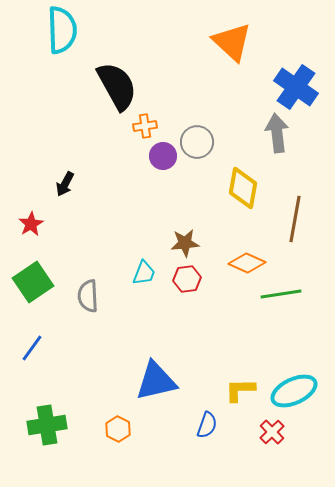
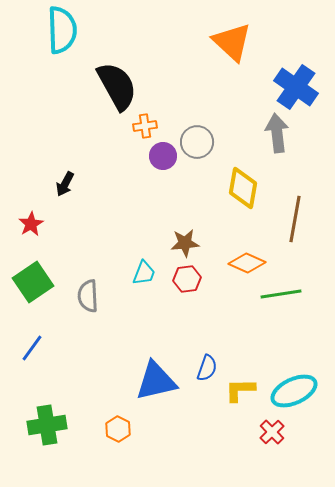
blue semicircle: moved 57 px up
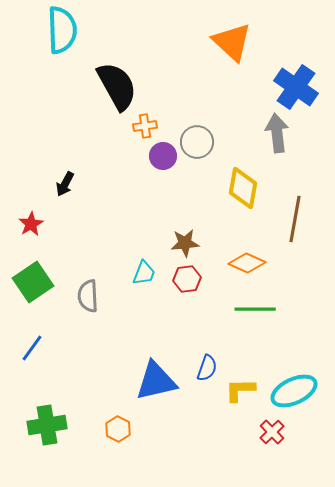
green line: moved 26 px left, 15 px down; rotated 9 degrees clockwise
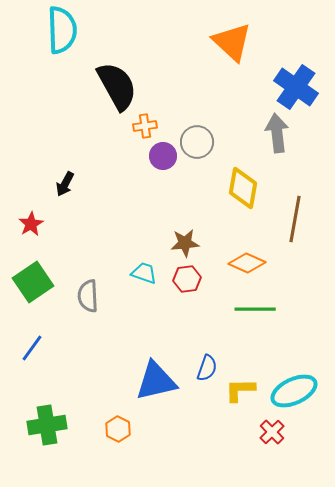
cyan trapezoid: rotated 92 degrees counterclockwise
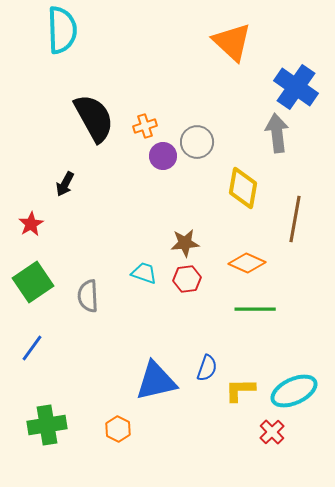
black semicircle: moved 23 px left, 32 px down
orange cross: rotated 10 degrees counterclockwise
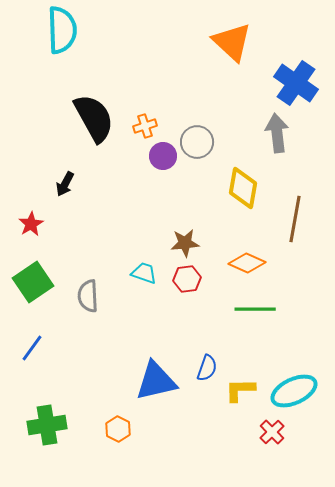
blue cross: moved 4 px up
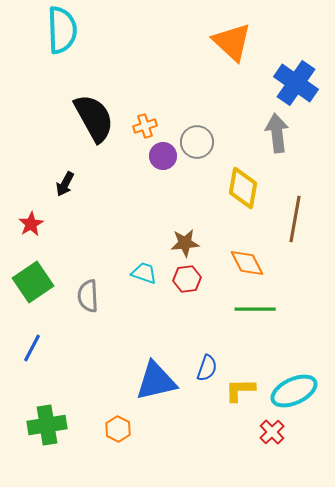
orange diamond: rotated 39 degrees clockwise
blue line: rotated 8 degrees counterclockwise
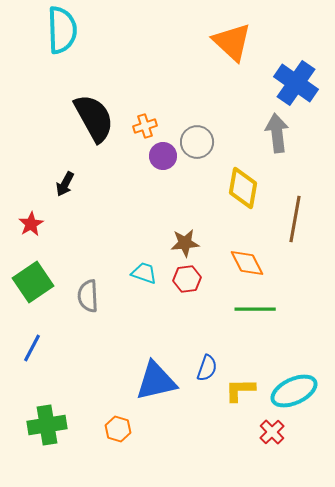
orange hexagon: rotated 10 degrees counterclockwise
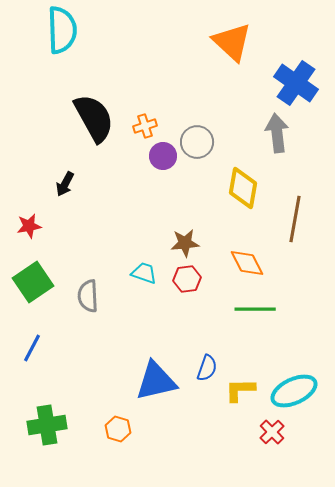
red star: moved 2 px left, 2 px down; rotated 20 degrees clockwise
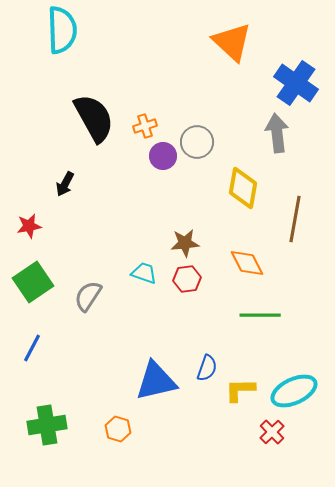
gray semicircle: rotated 36 degrees clockwise
green line: moved 5 px right, 6 px down
